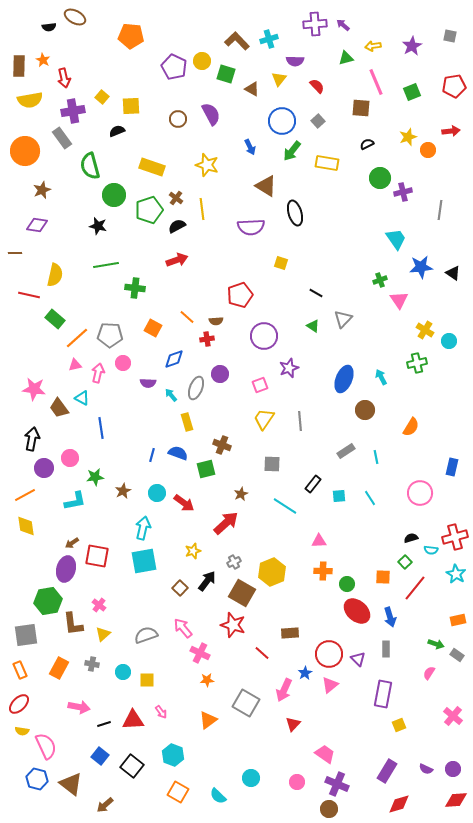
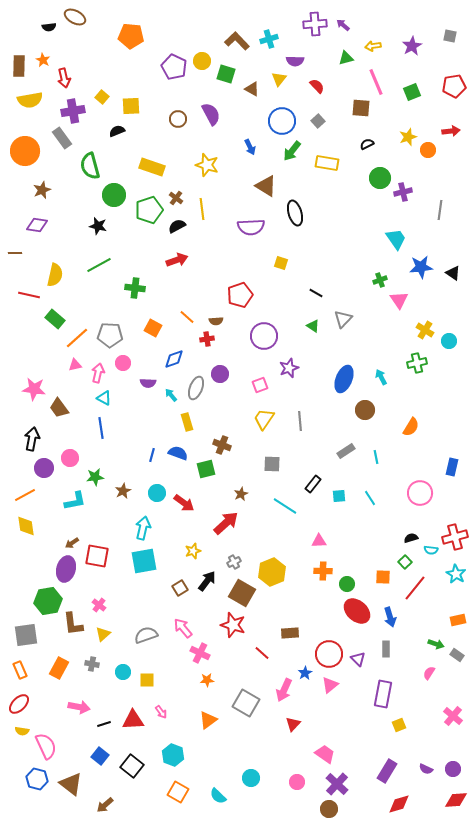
green line at (106, 265): moved 7 px left; rotated 20 degrees counterclockwise
cyan triangle at (82, 398): moved 22 px right
brown square at (180, 588): rotated 14 degrees clockwise
purple cross at (337, 784): rotated 20 degrees clockwise
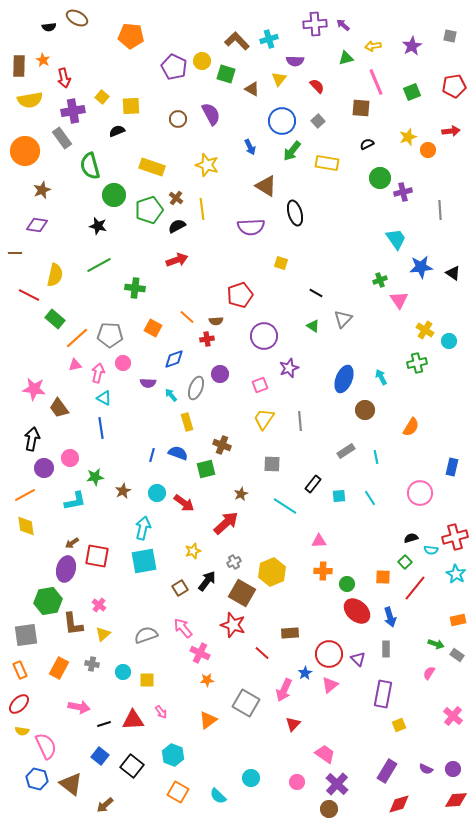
brown ellipse at (75, 17): moved 2 px right, 1 px down
gray line at (440, 210): rotated 12 degrees counterclockwise
red line at (29, 295): rotated 15 degrees clockwise
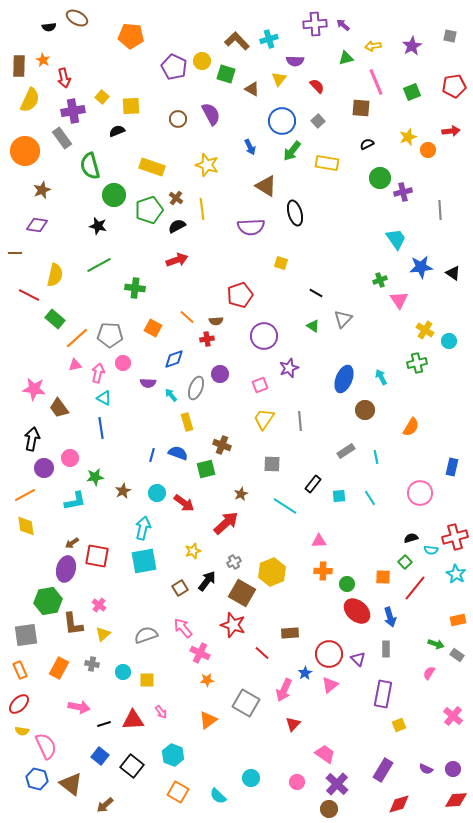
yellow semicircle at (30, 100): rotated 55 degrees counterclockwise
purple rectangle at (387, 771): moved 4 px left, 1 px up
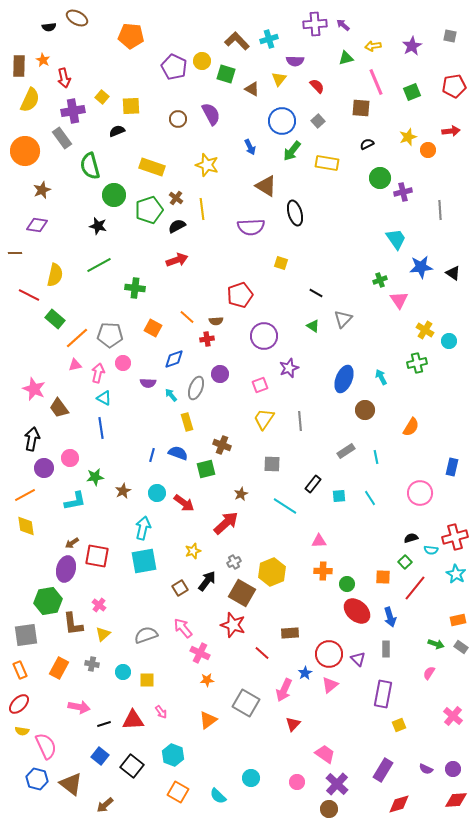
pink star at (34, 389): rotated 15 degrees clockwise
gray rectangle at (457, 655): moved 4 px right, 8 px up
